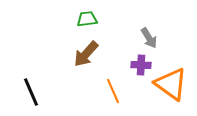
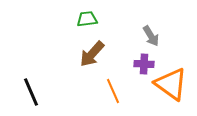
gray arrow: moved 2 px right, 2 px up
brown arrow: moved 6 px right
purple cross: moved 3 px right, 1 px up
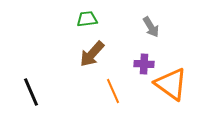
gray arrow: moved 9 px up
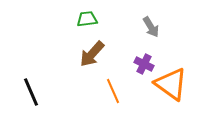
purple cross: rotated 24 degrees clockwise
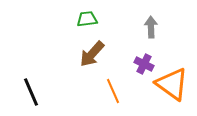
gray arrow: rotated 150 degrees counterclockwise
orange triangle: moved 1 px right
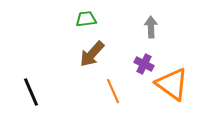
green trapezoid: moved 1 px left
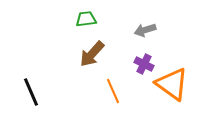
gray arrow: moved 6 px left, 3 px down; rotated 105 degrees counterclockwise
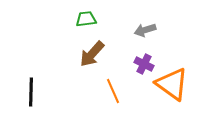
black line: rotated 24 degrees clockwise
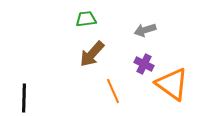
black line: moved 7 px left, 6 px down
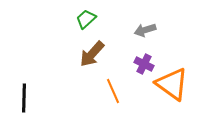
green trapezoid: rotated 35 degrees counterclockwise
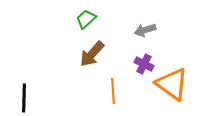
orange line: rotated 20 degrees clockwise
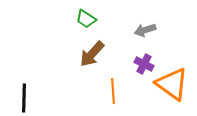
green trapezoid: rotated 105 degrees counterclockwise
